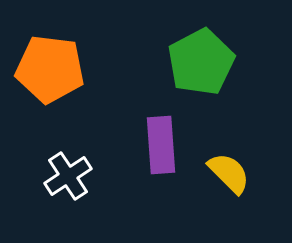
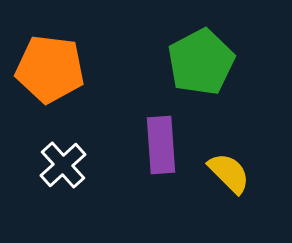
white cross: moved 5 px left, 11 px up; rotated 9 degrees counterclockwise
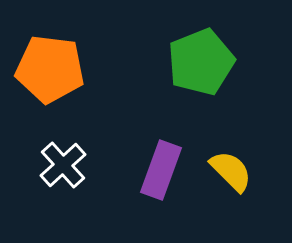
green pentagon: rotated 6 degrees clockwise
purple rectangle: moved 25 px down; rotated 24 degrees clockwise
yellow semicircle: moved 2 px right, 2 px up
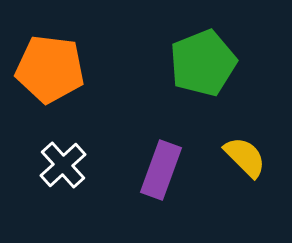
green pentagon: moved 2 px right, 1 px down
yellow semicircle: moved 14 px right, 14 px up
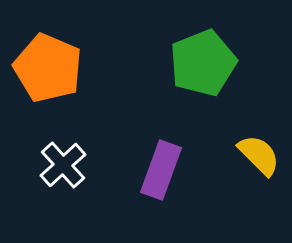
orange pentagon: moved 2 px left, 1 px up; rotated 16 degrees clockwise
yellow semicircle: moved 14 px right, 2 px up
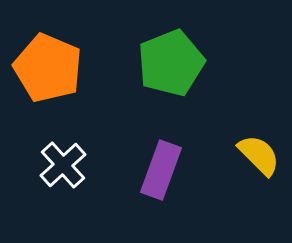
green pentagon: moved 32 px left
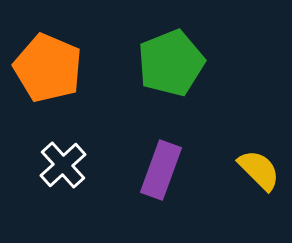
yellow semicircle: moved 15 px down
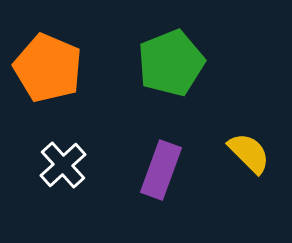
yellow semicircle: moved 10 px left, 17 px up
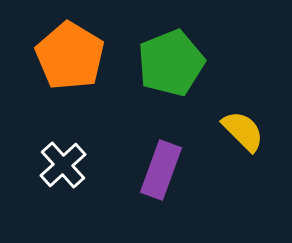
orange pentagon: moved 22 px right, 12 px up; rotated 8 degrees clockwise
yellow semicircle: moved 6 px left, 22 px up
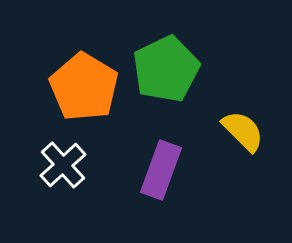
orange pentagon: moved 14 px right, 31 px down
green pentagon: moved 5 px left, 6 px down; rotated 4 degrees counterclockwise
